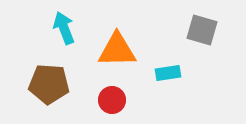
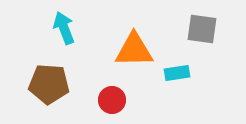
gray square: moved 1 px up; rotated 8 degrees counterclockwise
orange triangle: moved 17 px right
cyan rectangle: moved 9 px right
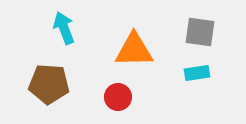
gray square: moved 2 px left, 3 px down
cyan rectangle: moved 20 px right
red circle: moved 6 px right, 3 px up
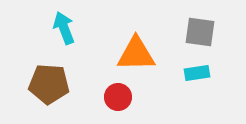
orange triangle: moved 2 px right, 4 px down
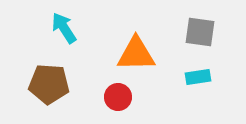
cyan arrow: rotated 12 degrees counterclockwise
cyan rectangle: moved 1 px right, 4 px down
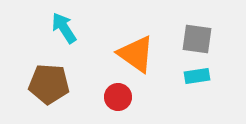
gray square: moved 3 px left, 7 px down
orange triangle: rotated 36 degrees clockwise
cyan rectangle: moved 1 px left, 1 px up
